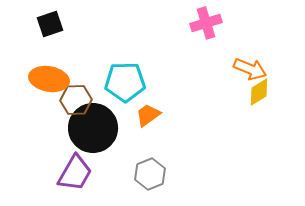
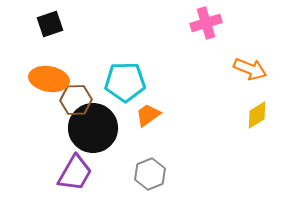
yellow diamond: moved 2 px left, 23 px down
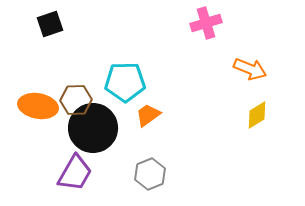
orange ellipse: moved 11 px left, 27 px down
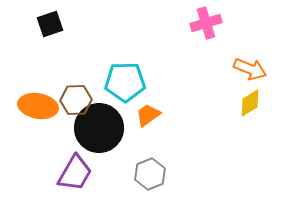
yellow diamond: moved 7 px left, 12 px up
black circle: moved 6 px right
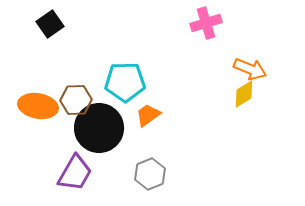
black square: rotated 16 degrees counterclockwise
yellow diamond: moved 6 px left, 9 px up
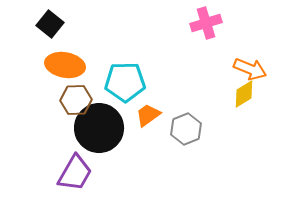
black square: rotated 16 degrees counterclockwise
orange ellipse: moved 27 px right, 41 px up
gray hexagon: moved 36 px right, 45 px up
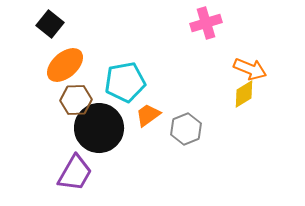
orange ellipse: rotated 51 degrees counterclockwise
cyan pentagon: rotated 9 degrees counterclockwise
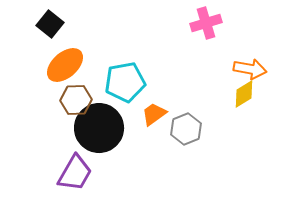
orange arrow: rotated 12 degrees counterclockwise
orange trapezoid: moved 6 px right, 1 px up
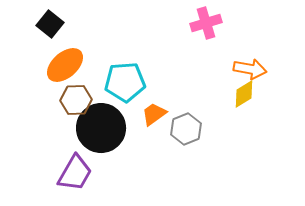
cyan pentagon: rotated 6 degrees clockwise
black circle: moved 2 px right
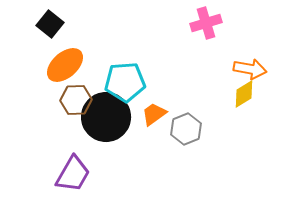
black circle: moved 5 px right, 11 px up
purple trapezoid: moved 2 px left, 1 px down
